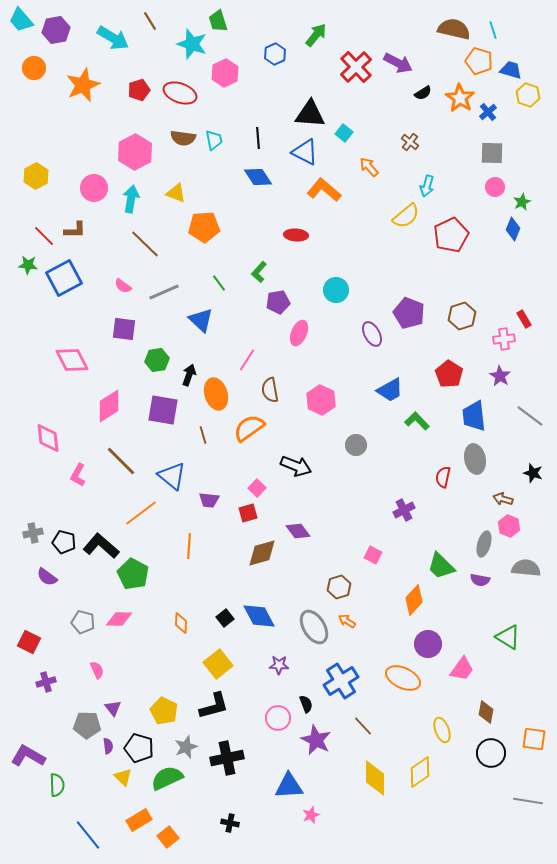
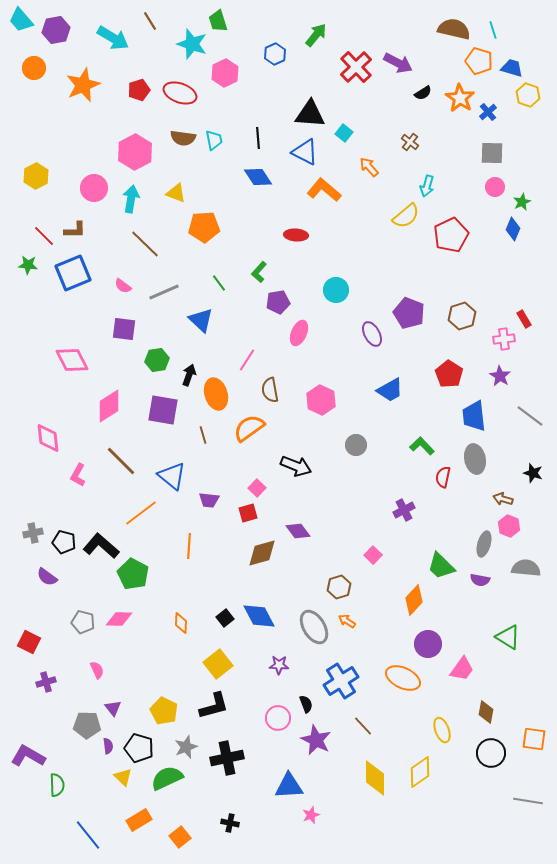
blue trapezoid at (511, 70): moved 1 px right, 2 px up
blue square at (64, 278): moved 9 px right, 5 px up; rotated 6 degrees clockwise
green L-shape at (417, 421): moved 5 px right, 25 px down
pink square at (373, 555): rotated 18 degrees clockwise
orange square at (168, 837): moved 12 px right
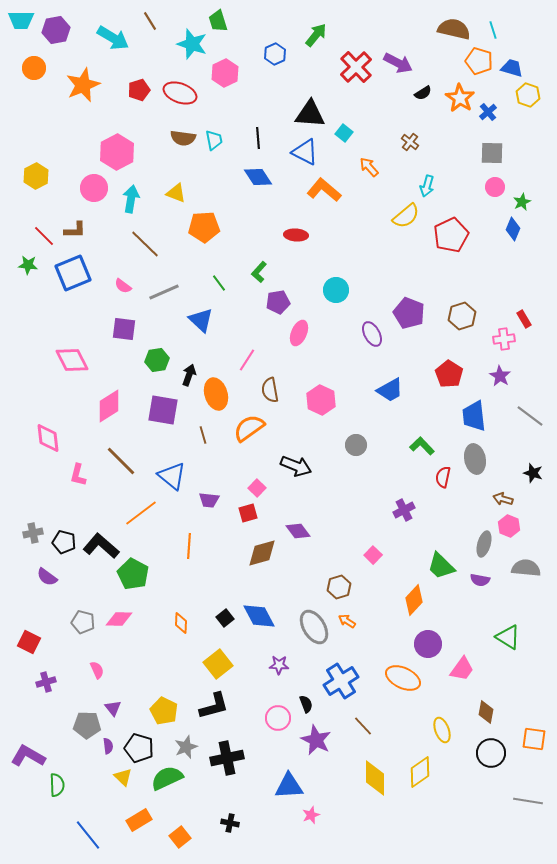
cyan trapezoid at (21, 20): rotated 48 degrees counterclockwise
pink hexagon at (135, 152): moved 18 px left
pink L-shape at (78, 475): rotated 15 degrees counterclockwise
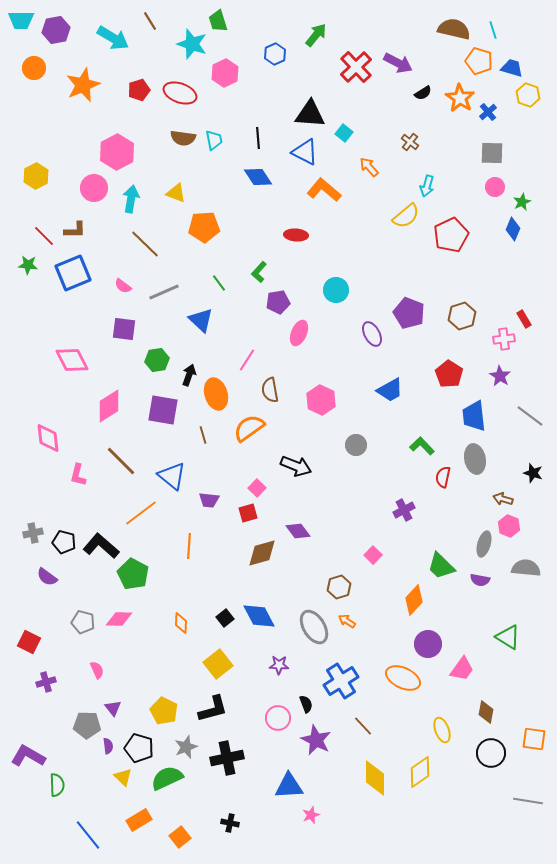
black L-shape at (214, 706): moved 1 px left, 3 px down
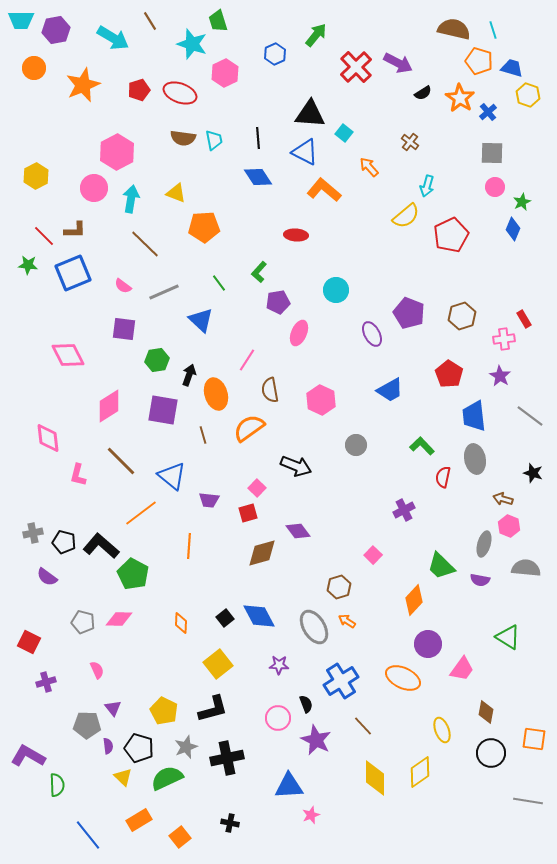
pink diamond at (72, 360): moved 4 px left, 5 px up
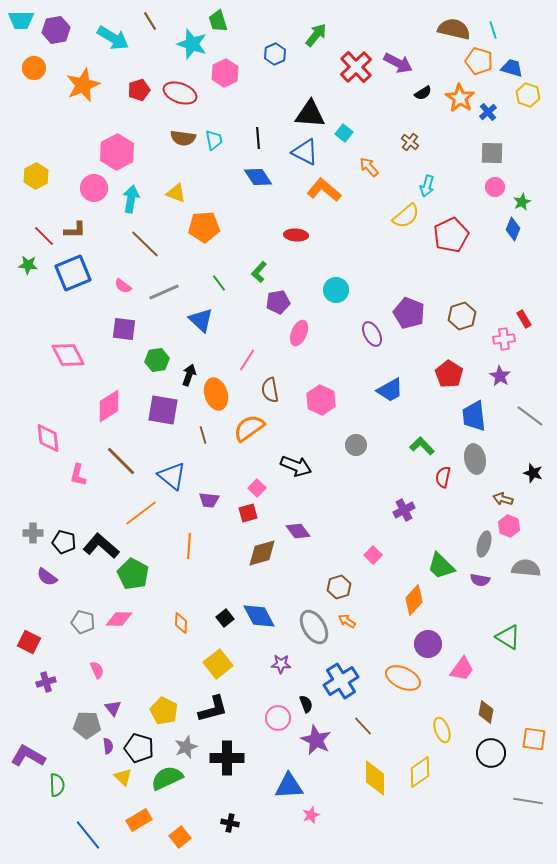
gray cross at (33, 533): rotated 12 degrees clockwise
purple star at (279, 665): moved 2 px right, 1 px up
black cross at (227, 758): rotated 12 degrees clockwise
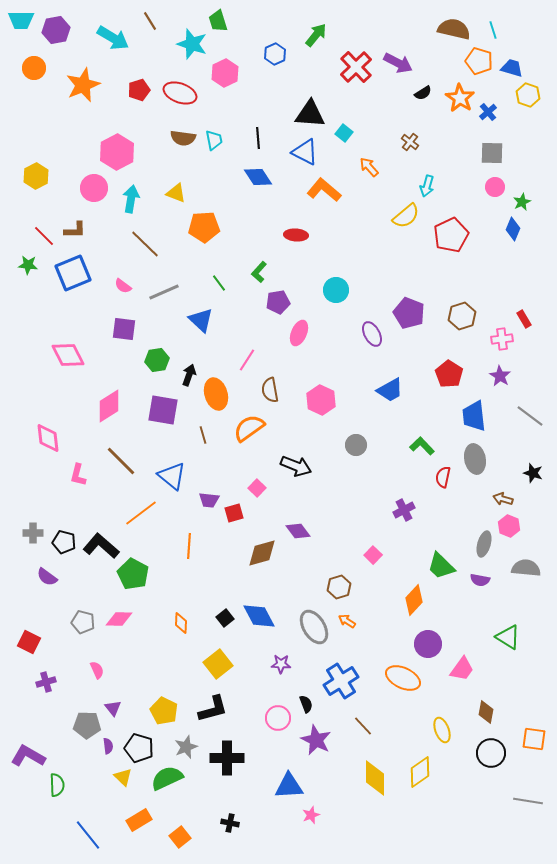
pink cross at (504, 339): moved 2 px left
red square at (248, 513): moved 14 px left
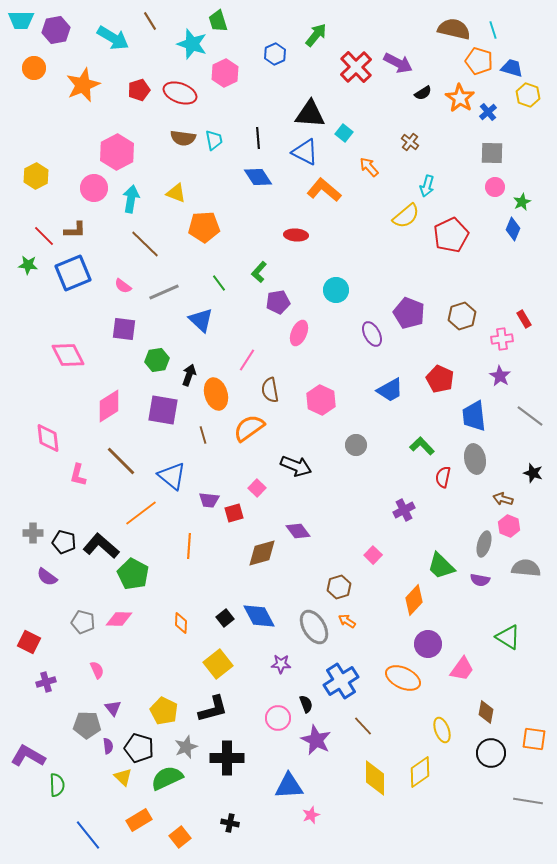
red pentagon at (449, 374): moved 9 px left, 5 px down; rotated 8 degrees counterclockwise
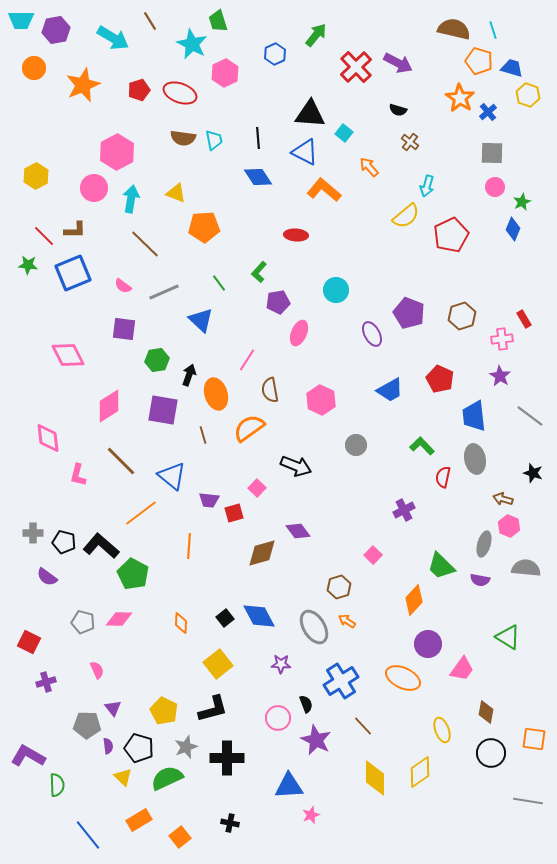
cyan star at (192, 44): rotated 8 degrees clockwise
black semicircle at (423, 93): moved 25 px left, 17 px down; rotated 48 degrees clockwise
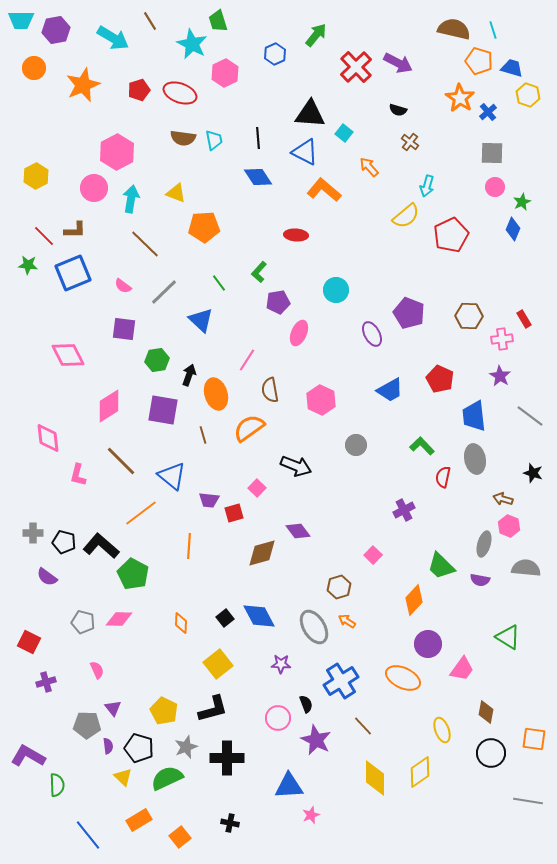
gray line at (164, 292): rotated 20 degrees counterclockwise
brown hexagon at (462, 316): moved 7 px right; rotated 20 degrees clockwise
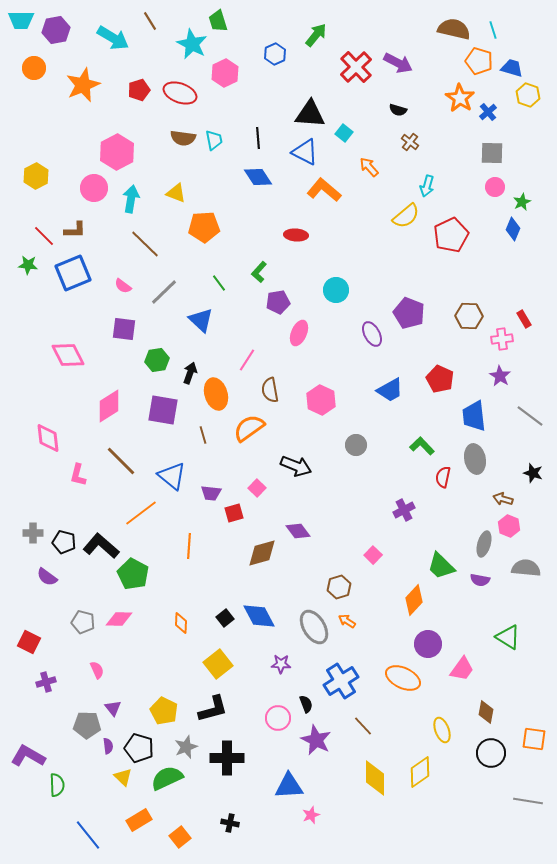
black arrow at (189, 375): moved 1 px right, 2 px up
purple trapezoid at (209, 500): moved 2 px right, 7 px up
